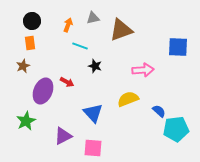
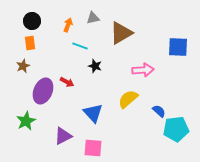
brown triangle: moved 3 px down; rotated 10 degrees counterclockwise
yellow semicircle: rotated 20 degrees counterclockwise
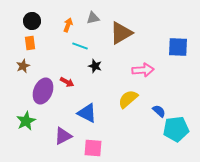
blue triangle: moved 6 px left; rotated 20 degrees counterclockwise
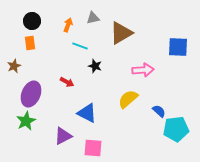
brown star: moved 9 px left
purple ellipse: moved 12 px left, 3 px down
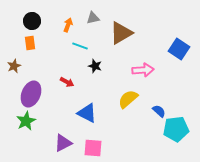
blue square: moved 1 px right, 2 px down; rotated 30 degrees clockwise
purple triangle: moved 7 px down
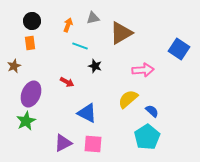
blue semicircle: moved 7 px left
cyan pentagon: moved 29 px left, 8 px down; rotated 25 degrees counterclockwise
pink square: moved 4 px up
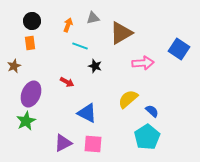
pink arrow: moved 7 px up
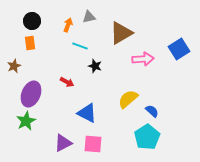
gray triangle: moved 4 px left, 1 px up
blue square: rotated 25 degrees clockwise
pink arrow: moved 4 px up
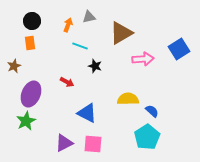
yellow semicircle: rotated 40 degrees clockwise
purple triangle: moved 1 px right
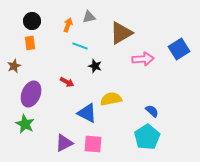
yellow semicircle: moved 17 px left; rotated 10 degrees counterclockwise
green star: moved 1 px left, 3 px down; rotated 18 degrees counterclockwise
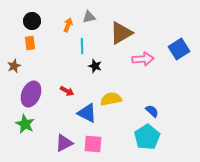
cyan line: moved 2 px right; rotated 70 degrees clockwise
red arrow: moved 9 px down
